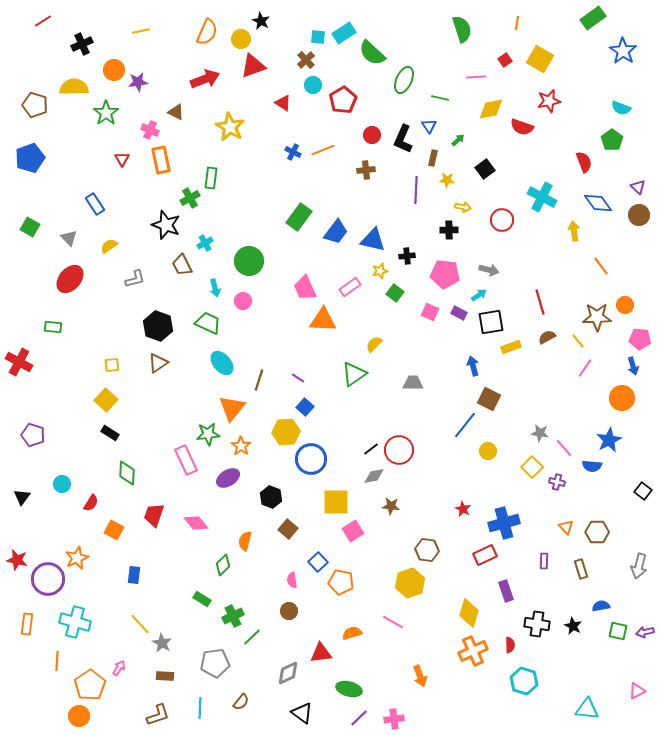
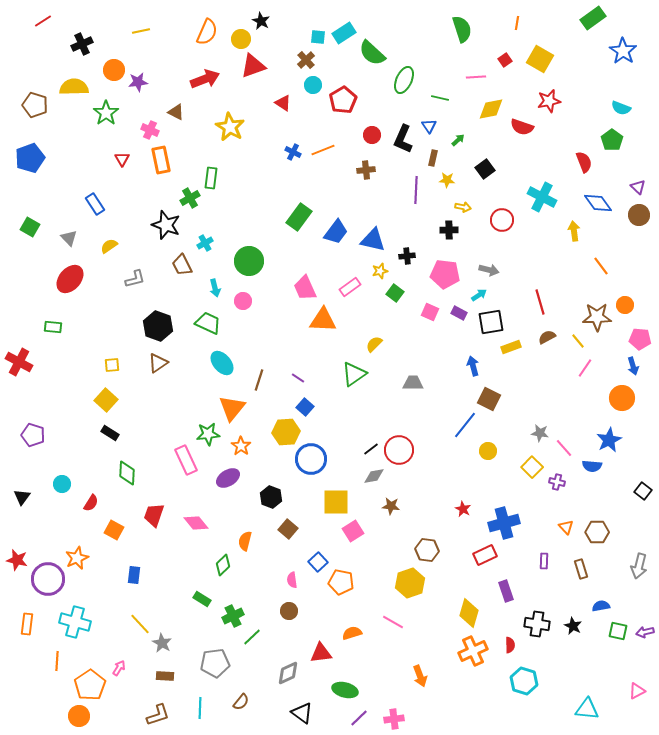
green ellipse at (349, 689): moved 4 px left, 1 px down
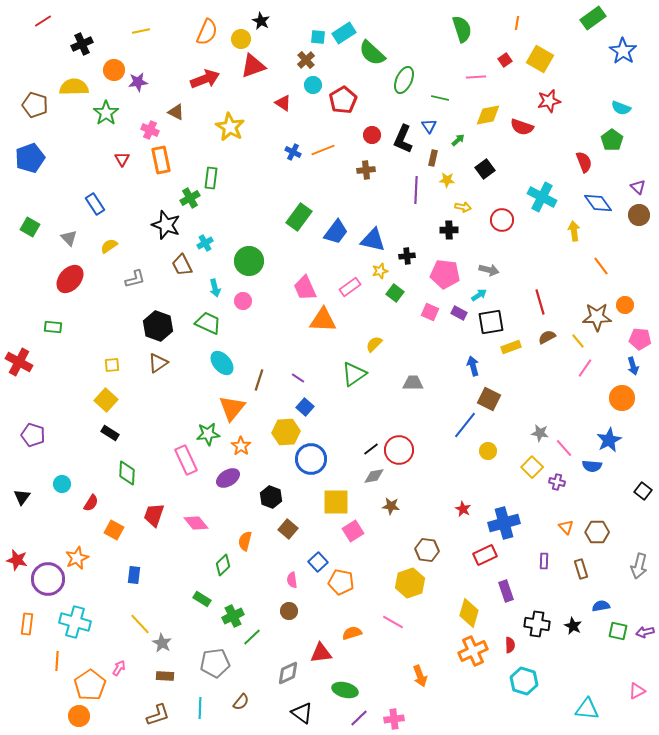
yellow diamond at (491, 109): moved 3 px left, 6 px down
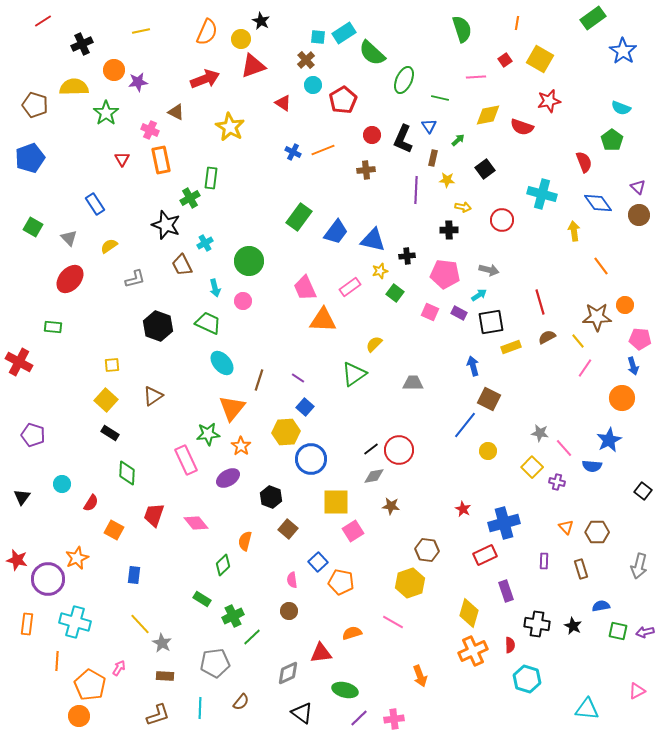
cyan cross at (542, 197): moved 3 px up; rotated 12 degrees counterclockwise
green square at (30, 227): moved 3 px right
brown triangle at (158, 363): moved 5 px left, 33 px down
cyan hexagon at (524, 681): moved 3 px right, 2 px up
orange pentagon at (90, 685): rotated 8 degrees counterclockwise
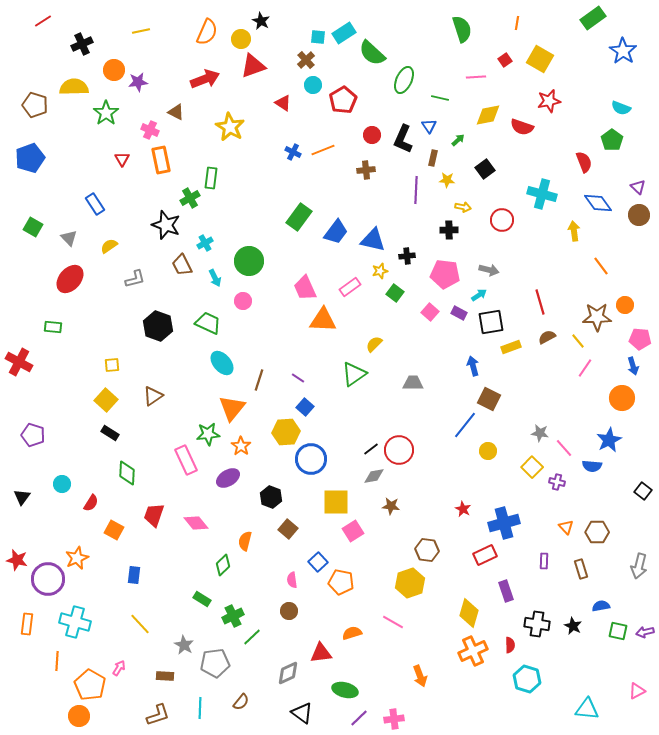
cyan arrow at (215, 288): moved 10 px up; rotated 12 degrees counterclockwise
pink square at (430, 312): rotated 18 degrees clockwise
gray star at (162, 643): moved 22 px right, 2 px down
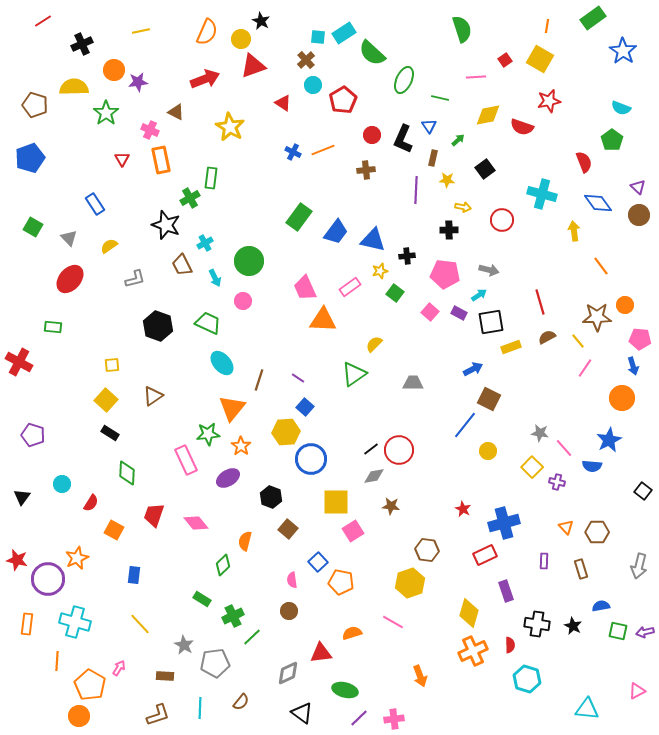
orange line at (517, 23): moved 30 px right, 3 px down
blue arrow at (473, 366): moved 3 px down; rotated 78 degrees clockwise
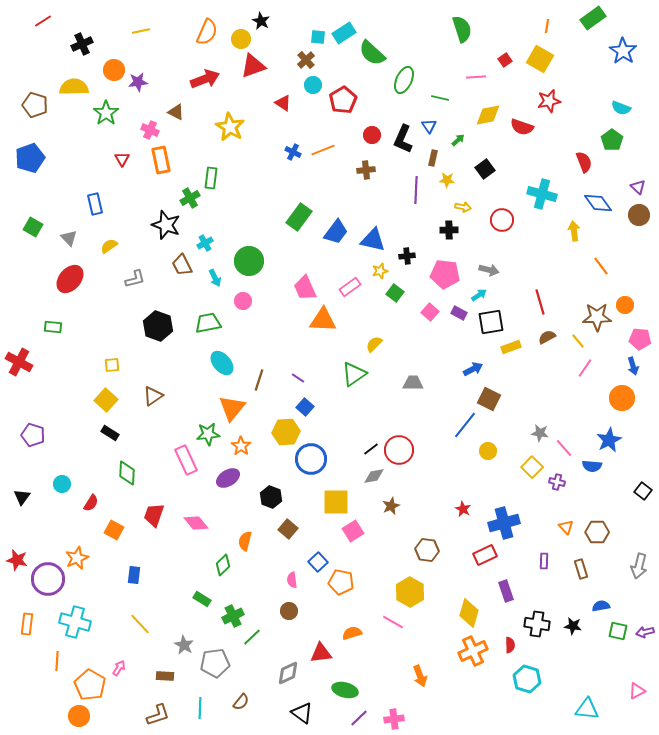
blue rectangle at (95, 204): rotated 20 degrees clockwise
green trapezoid at (208, 323): rotated 36 degrees counterclockwise
brown star at (391, 506): rotated 30 degrees counterclockwise
yellow hexagon at (410, 583): moved 9 px down; rotated 12 degrees counterclockwise
black star at (573, 626): rotated 18 degrees counterclockwise
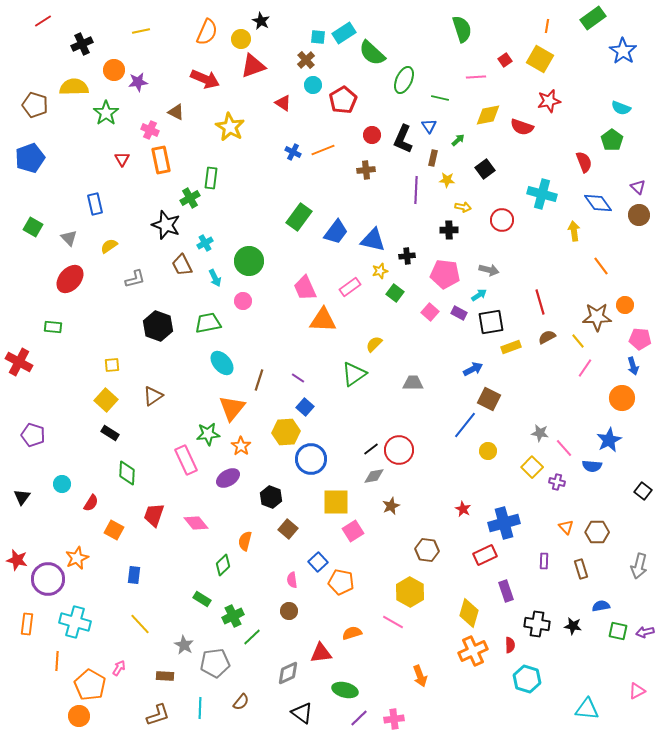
red arrow at (205, 79): rotated 44 degrees clockwise
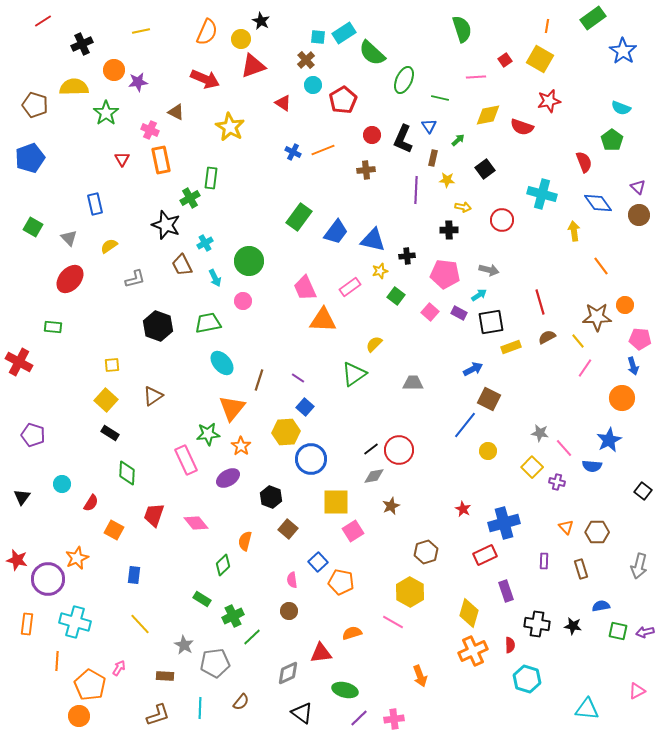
green square at (395, 293): moved 1 px right, 3 px down
brown hexagon at (427, 550): moved 1 px left, 2 px down; rotated 25 degrees counterclockwise
